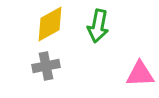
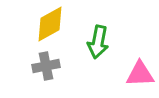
green arrow: moved 16 px down
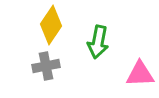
yellow diamond: moved 1 px right, 1 px down; rotated 27 degrees counterclockwise
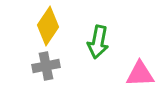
yellow diamond: moved 3 px left, 1 px down
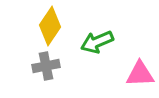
yellow diamond: moved 2 px right
green arrow: moved 1 px left; rotated 56 degrees clockwise
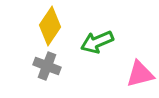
gray cross: moved 1 px right; rotated 32 degrees clockwise
pink triangle: rotated 12 degrees counterclockwise
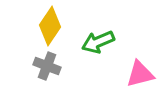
green arrow: moved 1 px right
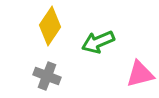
gray cross: moved 10 px down
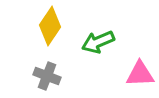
pink triangle: rotated 12 degrees clockwise
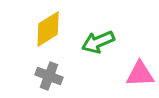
yellow diamond: moved 2 px left, 3 px down; rotated 24 degrees clockwise
gray cross: moved 2 px right
